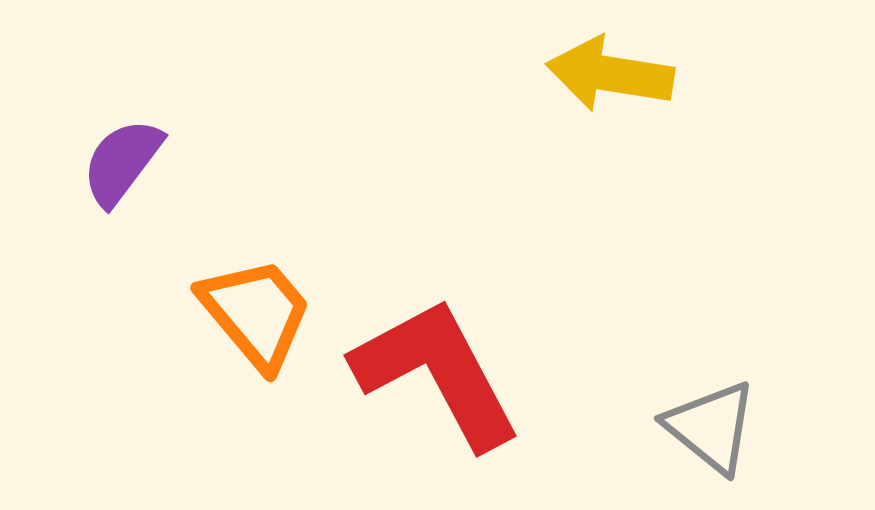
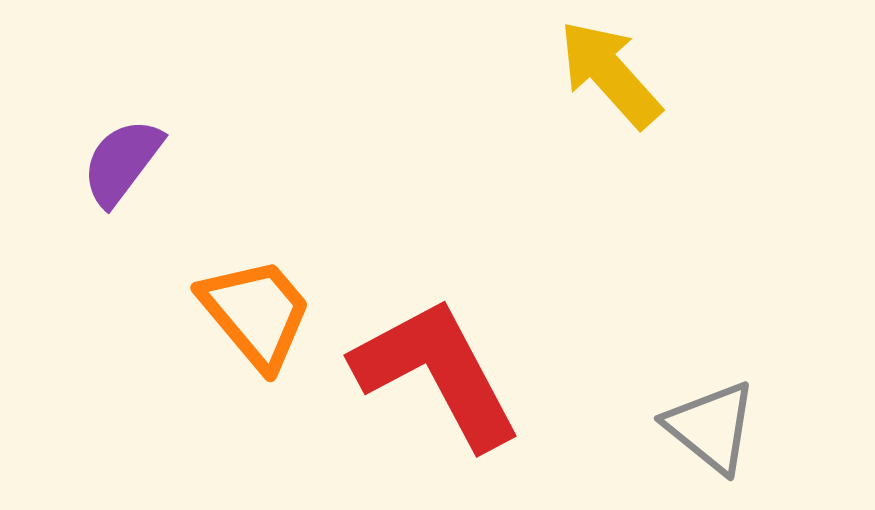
yellow arrow: rotated 39 degrees clockwise
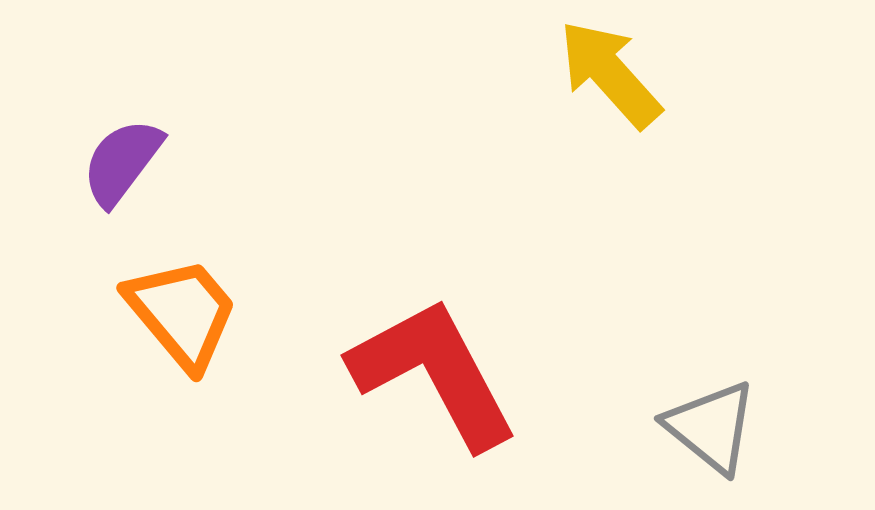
orange trapezoid: moved 74 px left
red L-shape: moved 3 px left
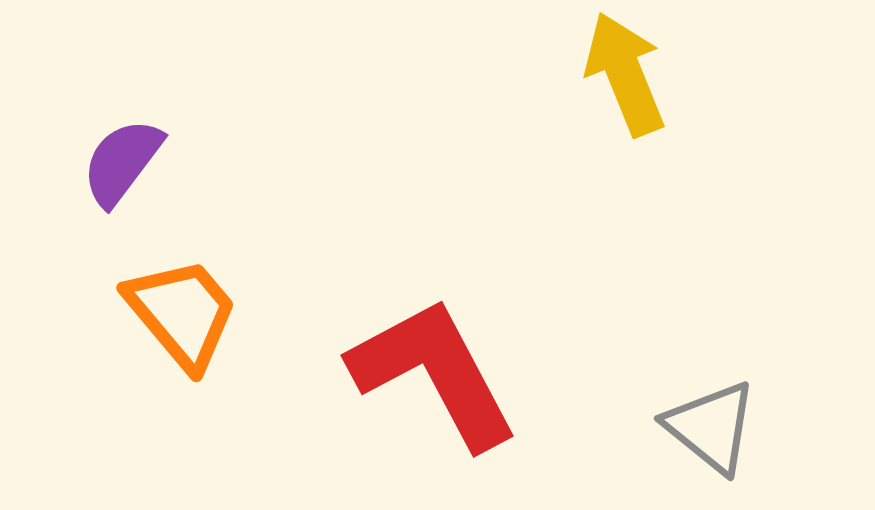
yellow arrow: moved 15 px right; rotated 20 degrees clockwise
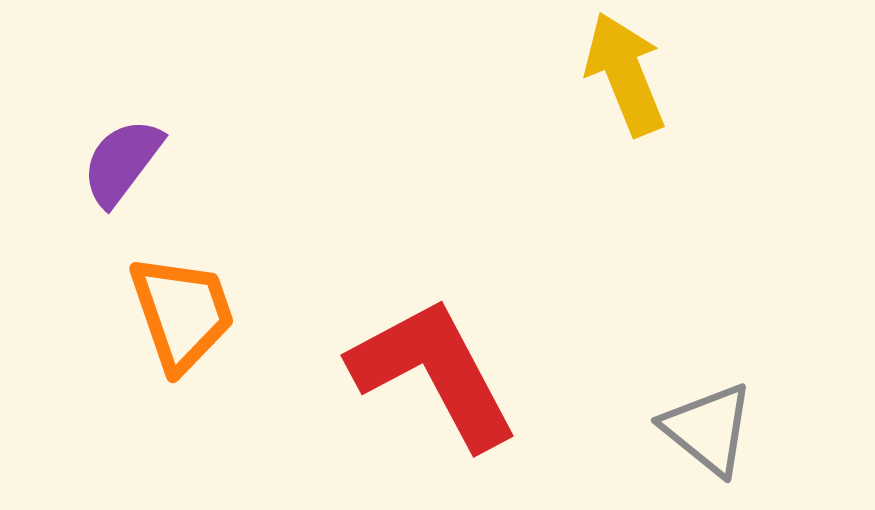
orange trapezoid: rotated 21 degrees clockwise
gray triangle: moved 3 px left, 2 px down
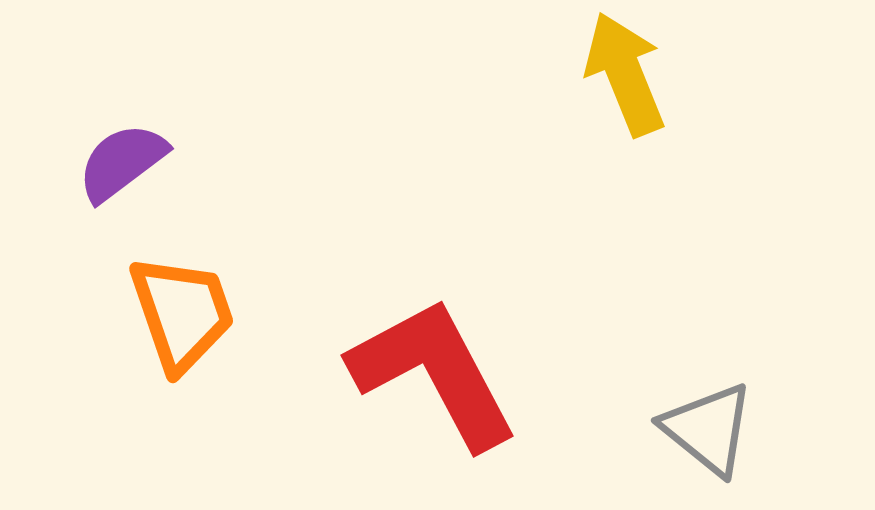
purple semicircle: rotated 16 degrees clockwise
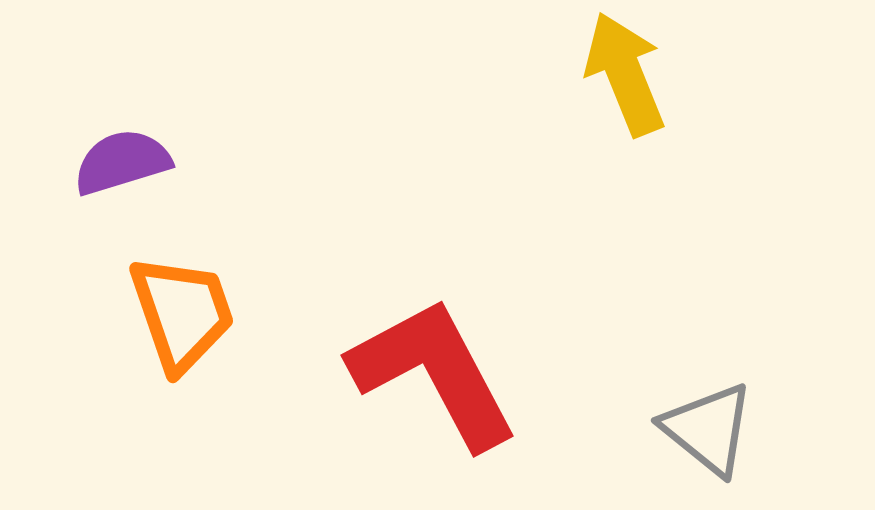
purple semicircle: rotated 20 degrees clockwise
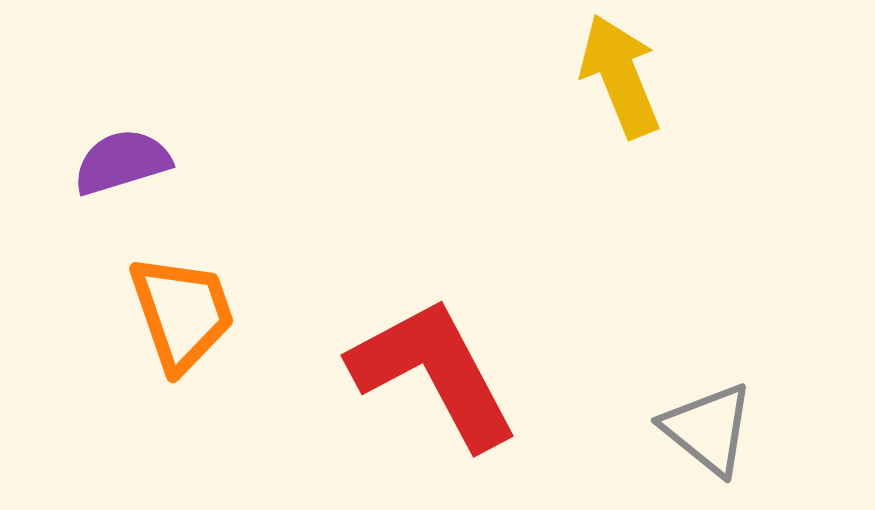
yellow arrow: moved 5 px left, 2 px down
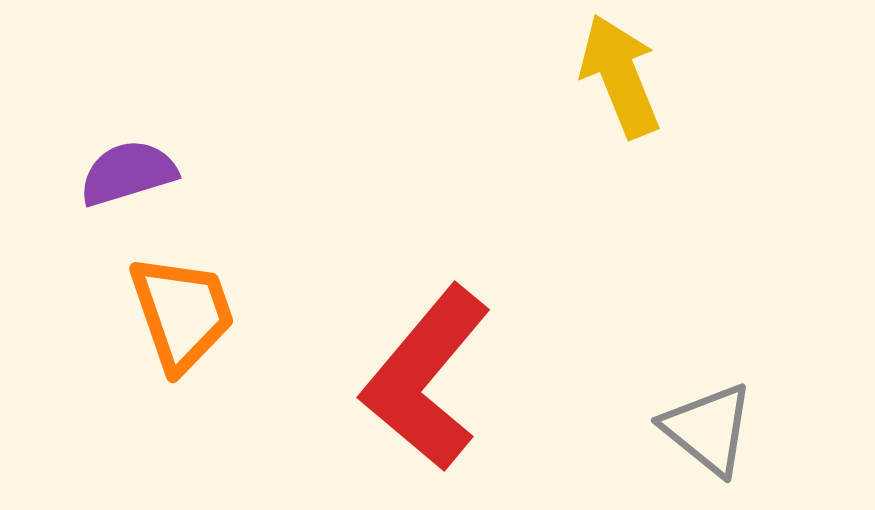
purple semicircle: moved 6 px right, 11 px down
red L-shape: moved 8 px left, 5 px down; rotated 112 degrees counterclockwise
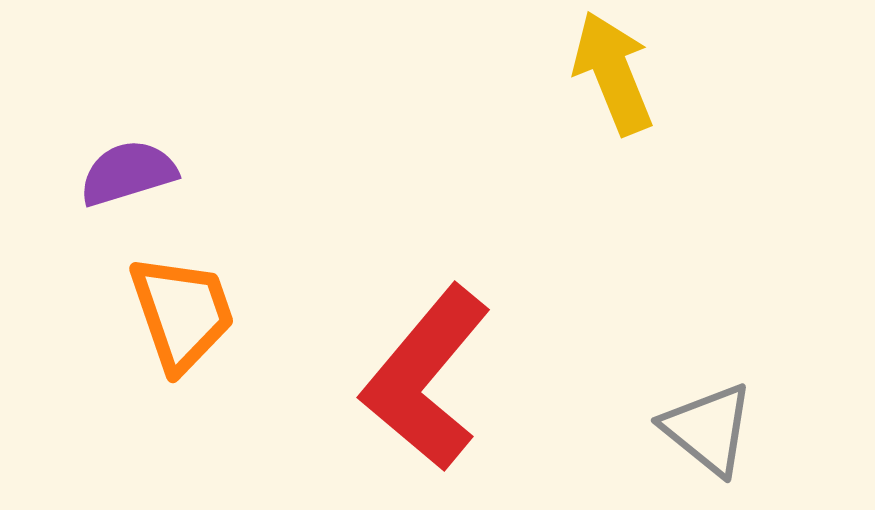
yellow arrow: moved 7 px left, 3 px up
